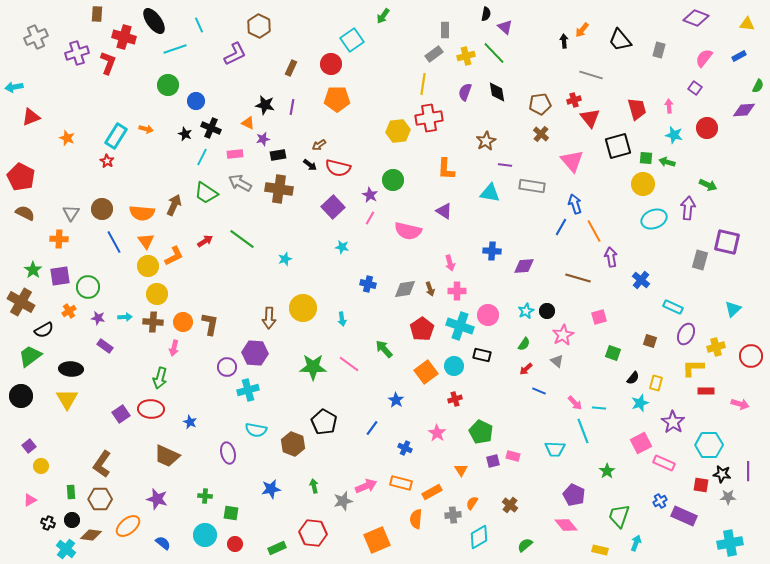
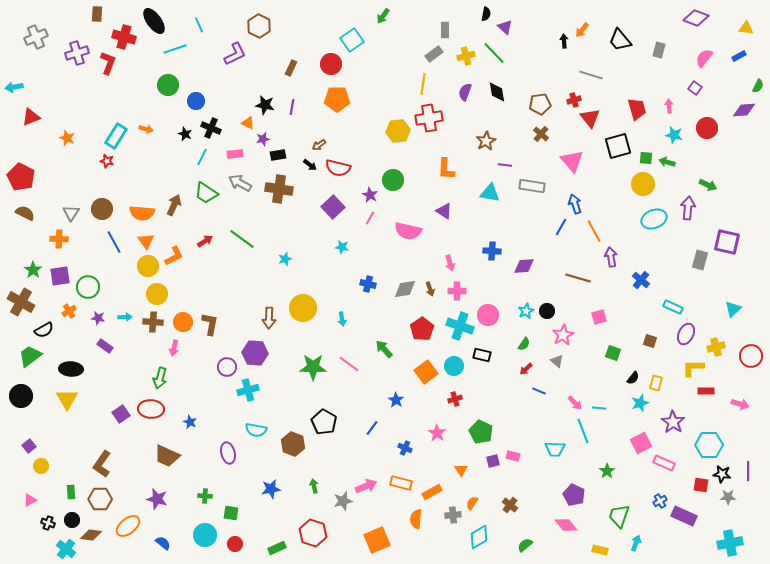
yellow triangle at (747, 24): moved 1 px left, 4 px down
red star at (107, 161): rotated 16 degrees counterclockwise
red hexagon at (313, 533): rotated 12 degrees clockwise
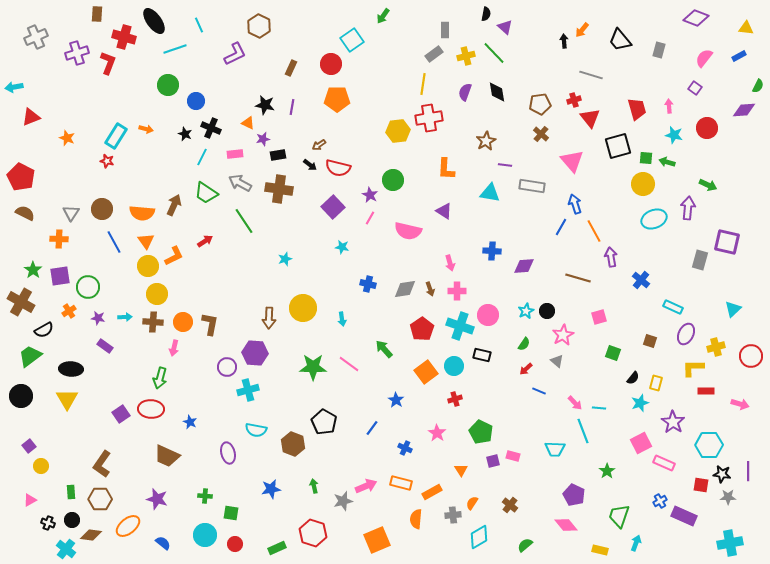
green line at (242, 239): moved 2 px right, 18 px up; rotated 20 degrees clockwise
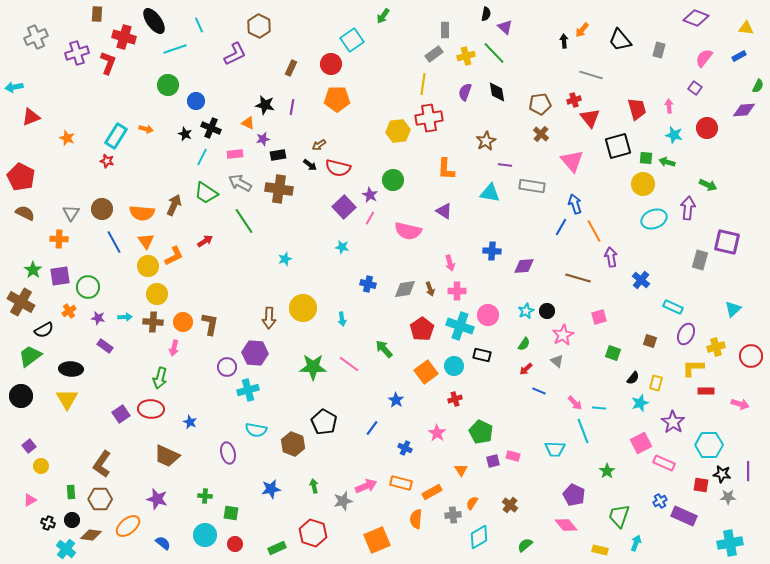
purple square at (333, 207): moved 11 px right
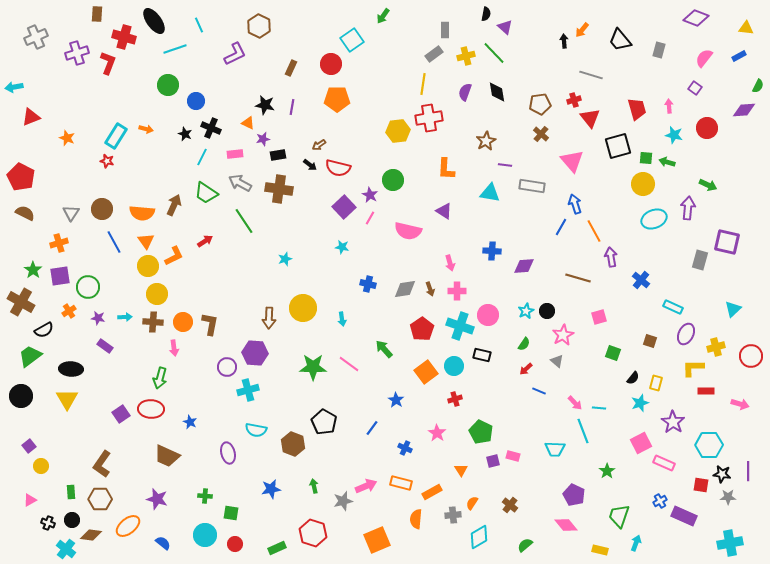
orange cross at (59, 239): moved 4 px down; rotated 18 degrees counterclockwise
pink arrow at (174, 348): rotated 21 degrees counterclockwise
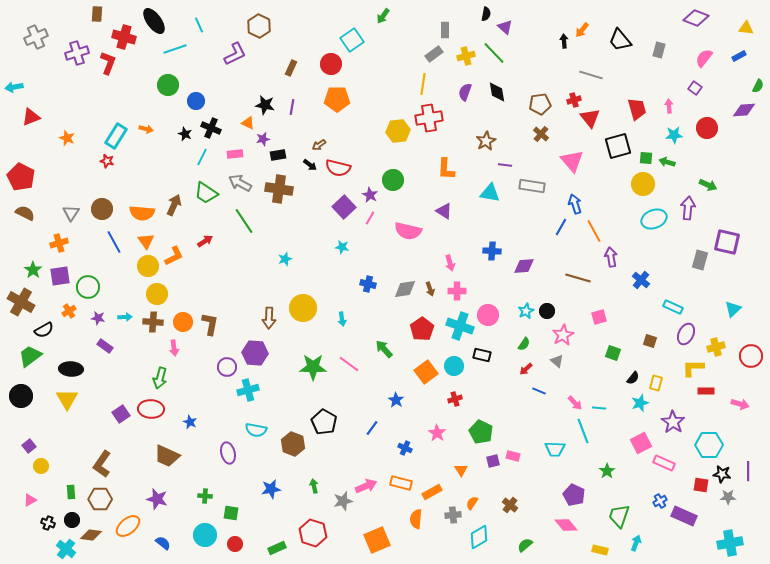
cyan star at (674, 135): rotated 18 degrees counterclockwise
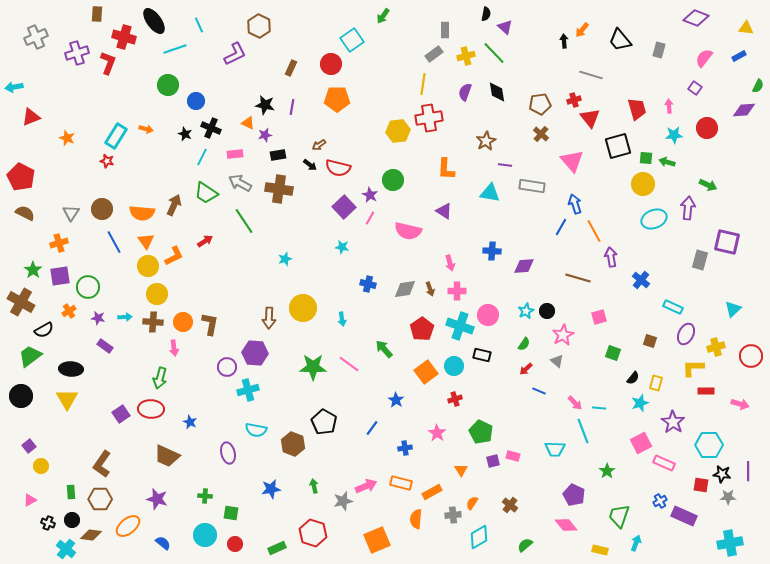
purple star at (263, 139): moved 2 px right, 4 px up
blue cross at (405, 448): rotated 32 degrees counterclockwise
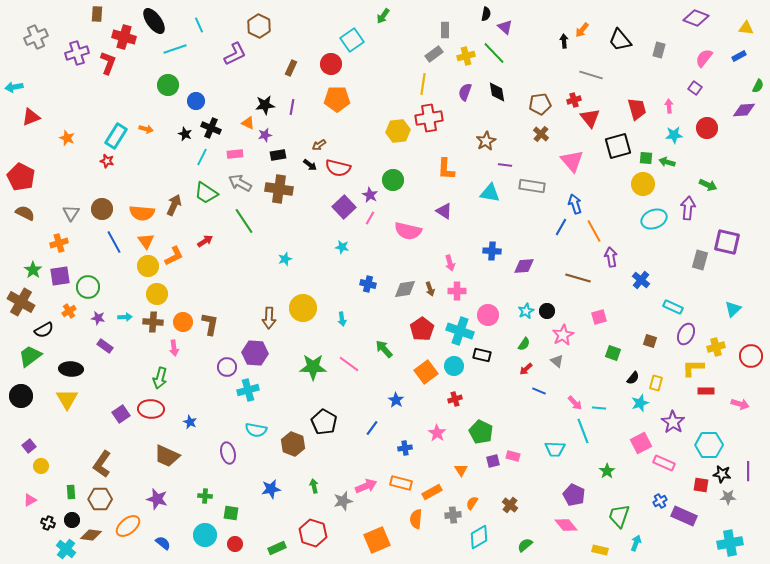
black star at (265, 105): rotated 18 degrees counterclockwise
cyan cross at (460, 326): moved 5 px down
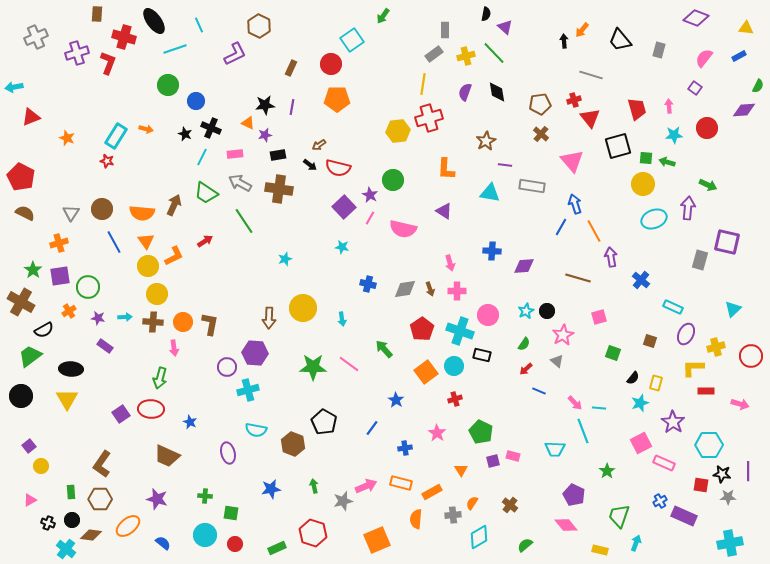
red cross at (429, 118): rotated 8 degrees counterclockwise
pink semicircle at (408, 231): moved 5 px left, 2 px up
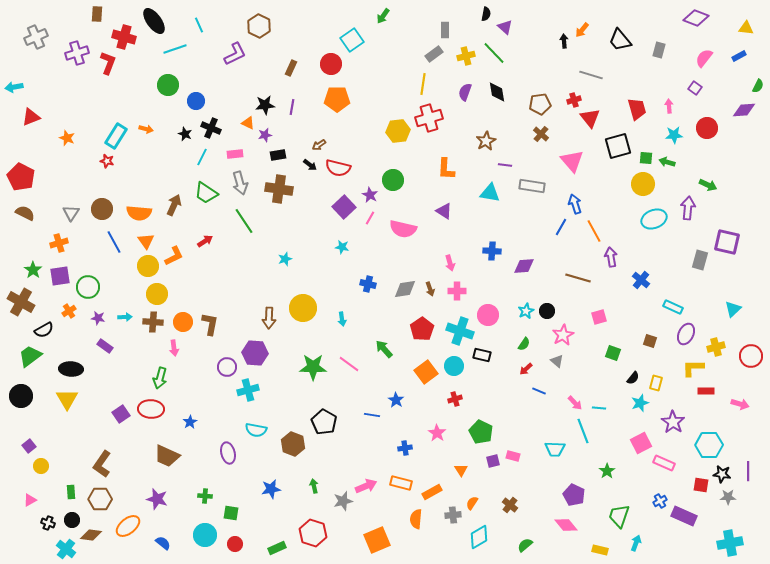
gray arrow at (240, 183): rotated 135 degrees counterclockwise
orange semicircle at (142, 213): moved 3 px left
blue star at (190, 422): rotated 16 degrees clockwise
blue line at (372, 428): moved 13 px up; rotated 63 degrees clockwise
